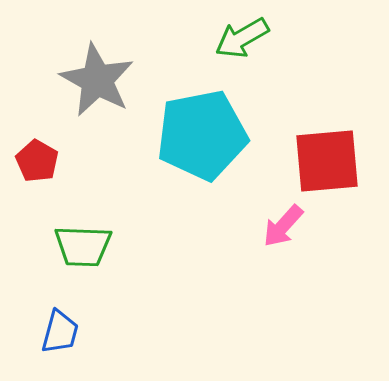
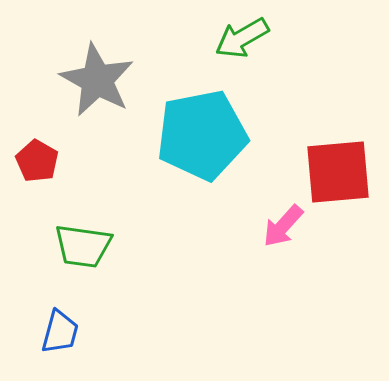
red square: moved 11 px right, 11 px down
green trapezoid: rotated 6 degrees clockwise
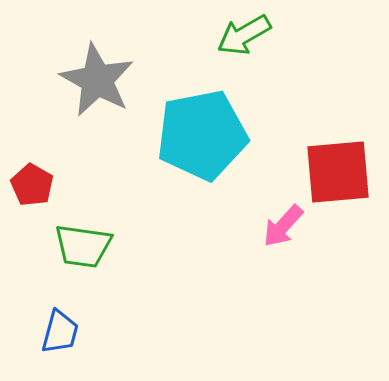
green arrow: moved 2 px right, 3 px up
red pentagon: moved 5 px left, 24 px down
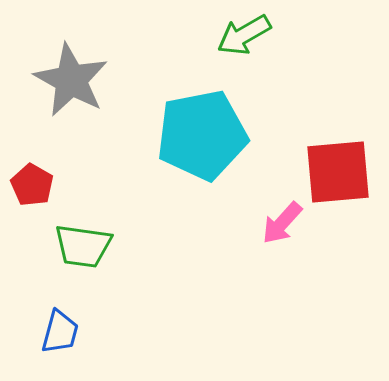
gray star: moved 26 px left
pink arrow: moved 1 px left, 3 px up
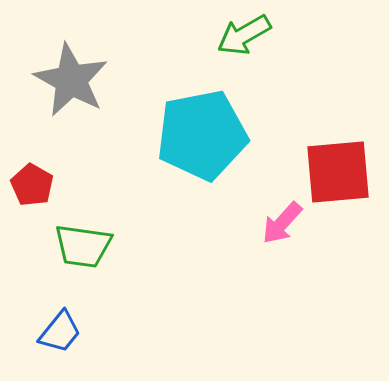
blue trapezoid: rotated 24 degrees clockwise
